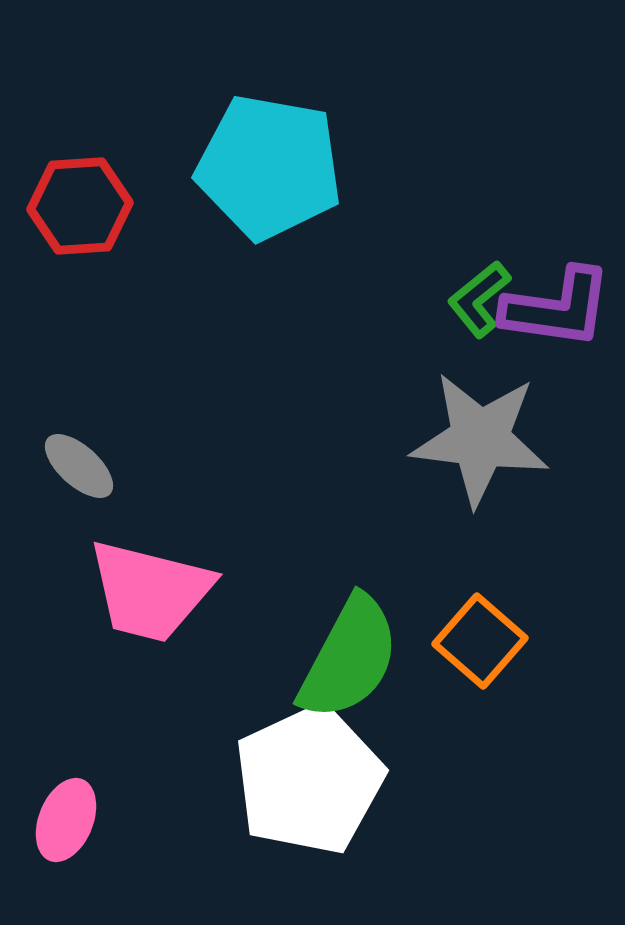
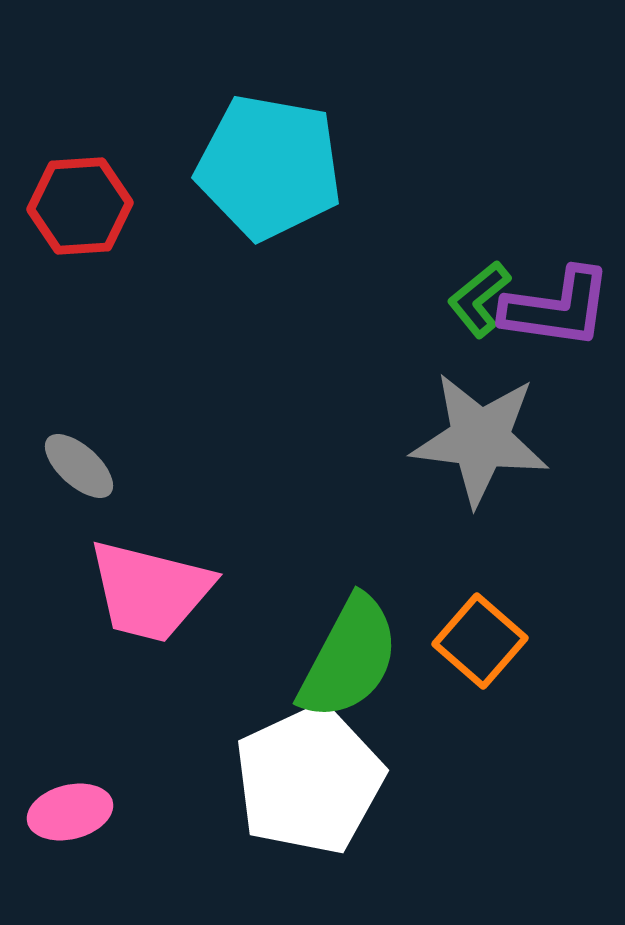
pink ellipse: moved 4 px right, 8 px up; rotated 54 degrees clockwise
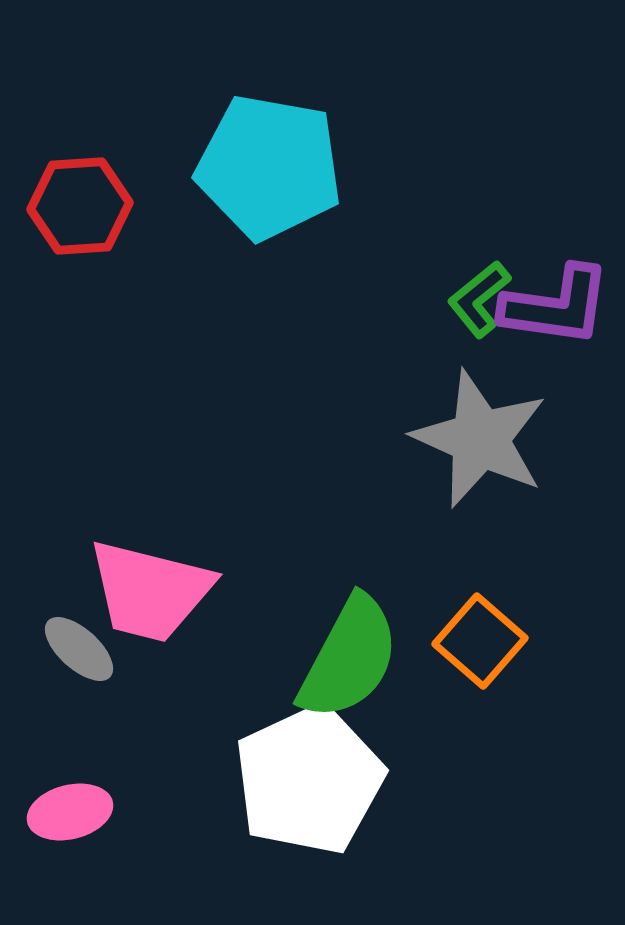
purple L-shape: moved 1 px left, 2 px up
gray star: rotated 17 degrees clockwise
gray ellipse: moved 183 px down
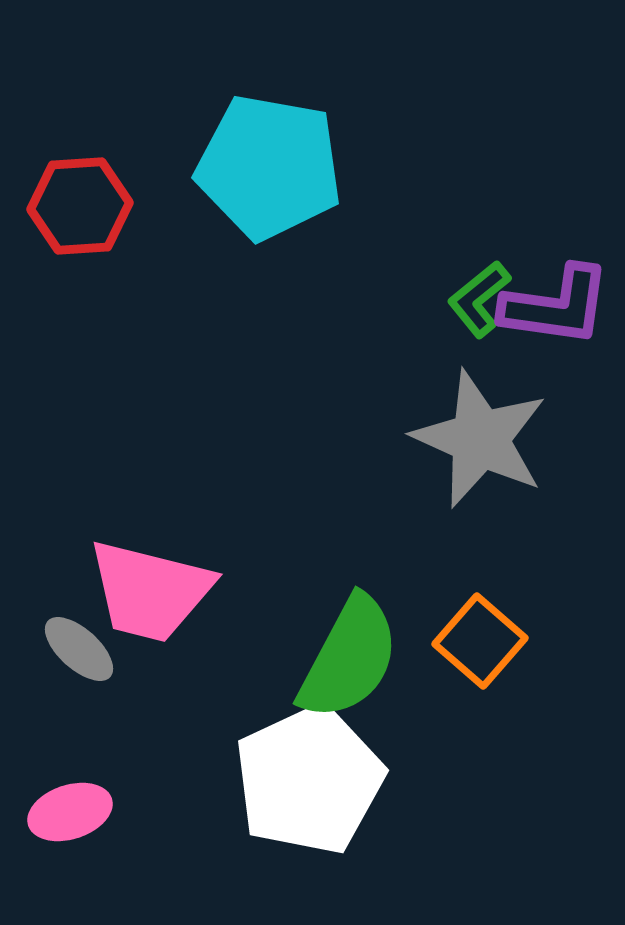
pink ellipse: rotated 4 degrees counterclockwise
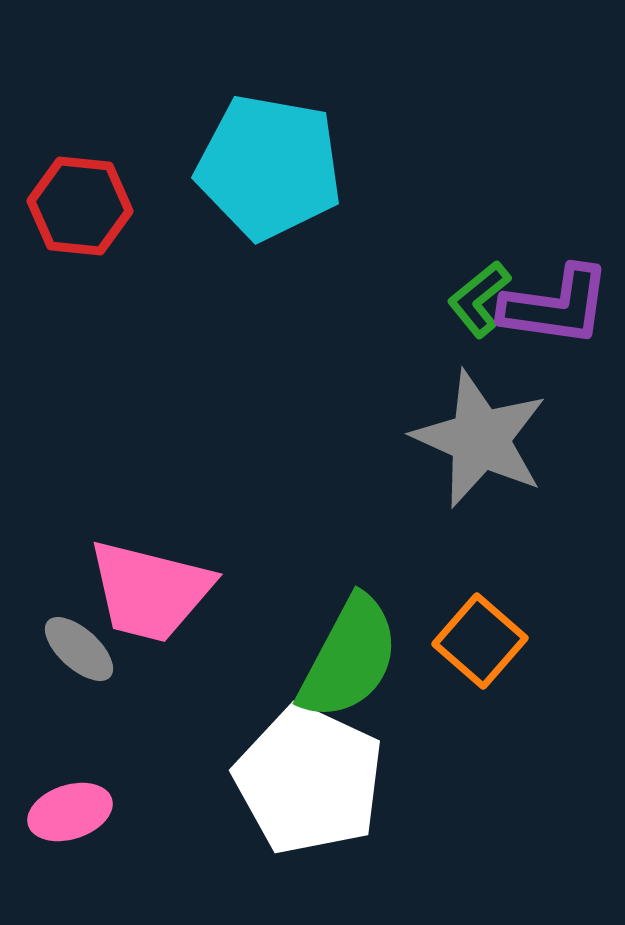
red hexagon: rotated 10 degrees clockwise
white pentagon: rotated 22 degrees counterclockwise
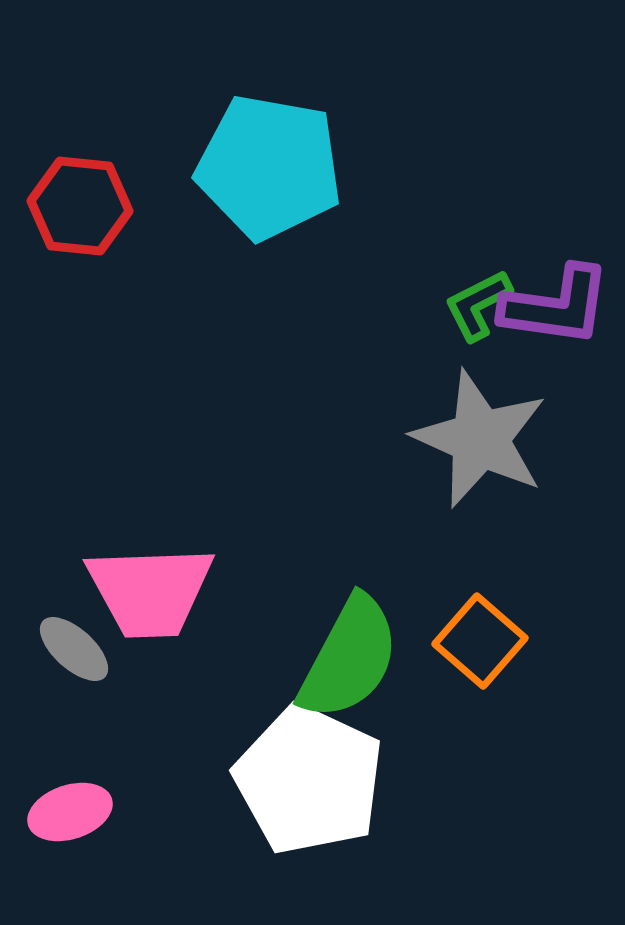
green L-shape: moved 1 px left, 6 px down; rotated 12 degrees clockwise
pink trapezoid: rotated 16 degrees counterclockwise
gray ellipse: moved 5 px left
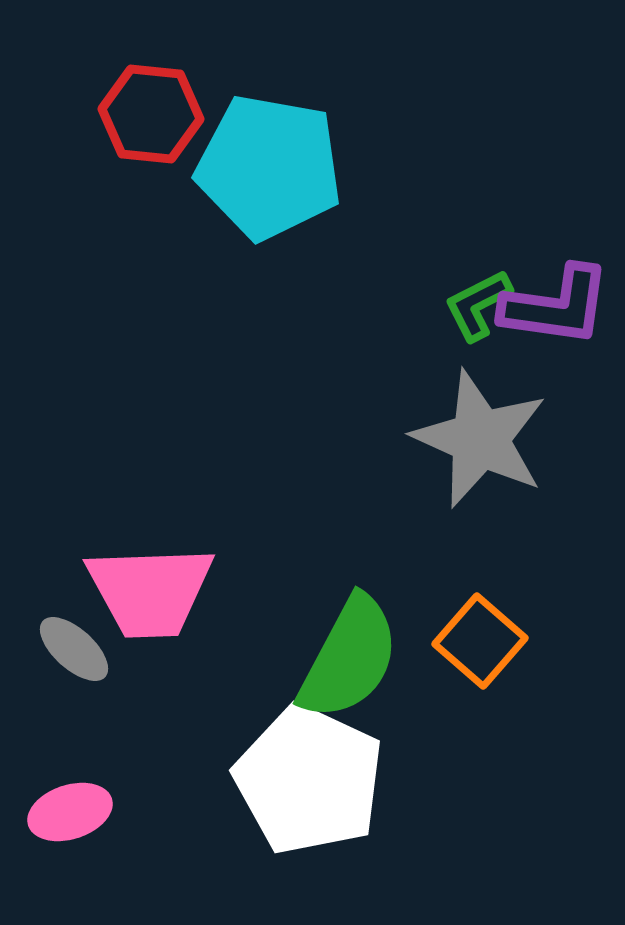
red hexagon: moved 71 px right, 92 px up
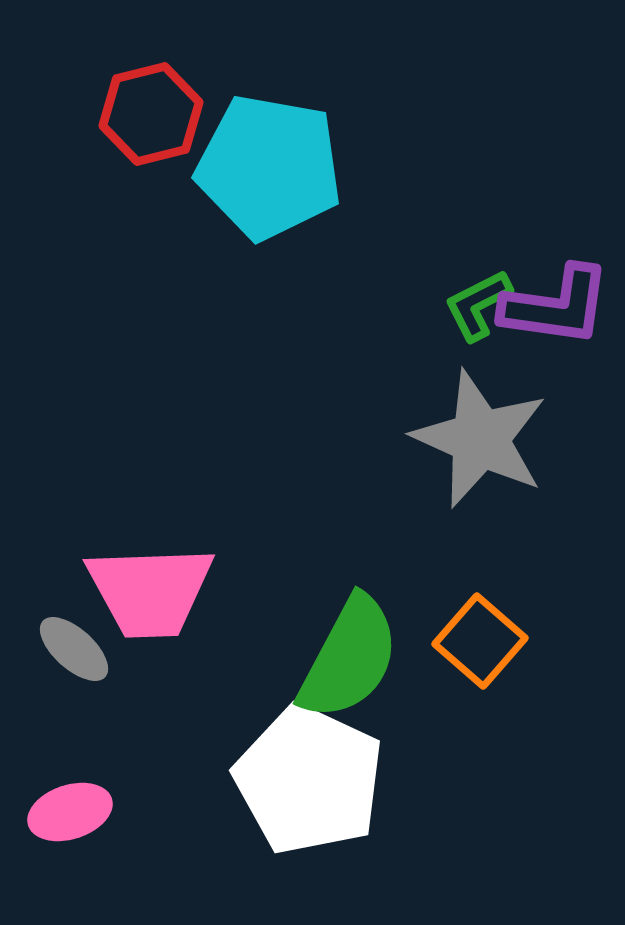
red hexagon: rotated 20 degrees counterclockwise
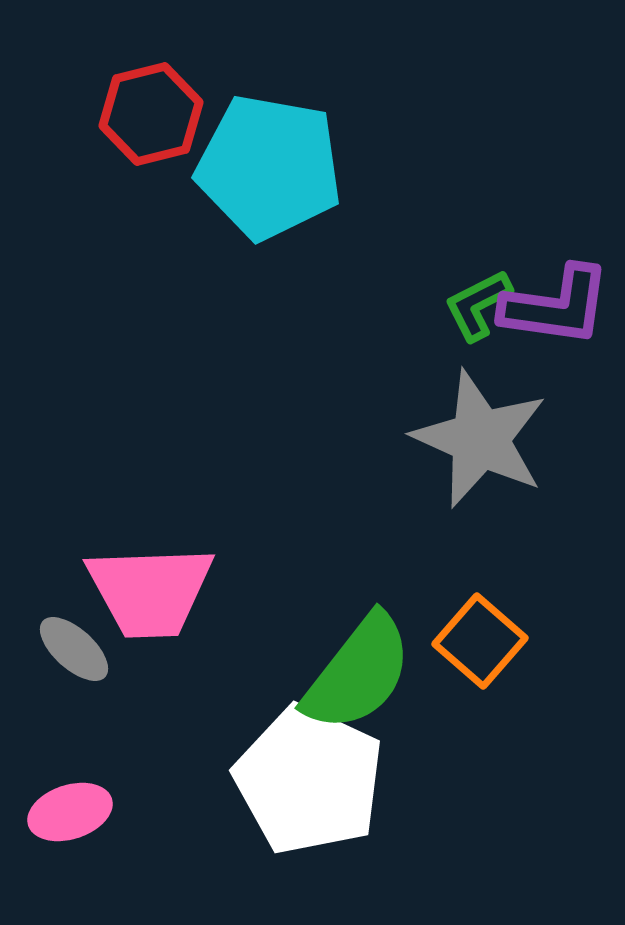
green semicircle: moved 9 px right, 15 px down; rotated 10 degrees clockwise
